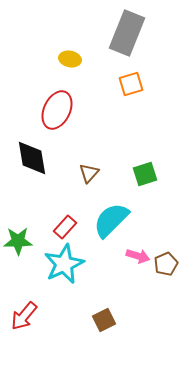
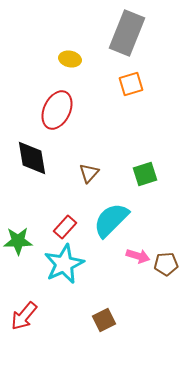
brown pentagon: rotated 20 degrees clockwise
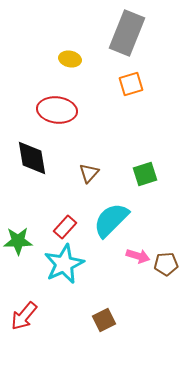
red ellipse: rotated 72 degrees clockwise
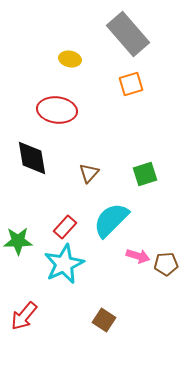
gray rectangle: moved 1 px right, 1 px down; rotated 63 degrees counterclockwise
brown square: rotated 30 degrees counterclockwise
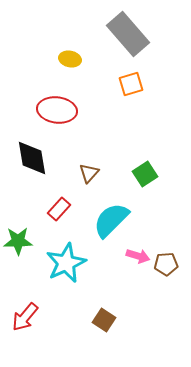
green square: rotated 15 degrees counterclockwise
red rectangle: moved 6 px left, 18 px up
cyan star: moved 2 px right, 1 px up
red arrow: moved 1 px right, 1 px down
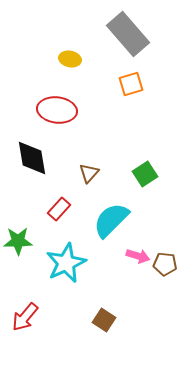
brown pentagon: moved 1 px left; rotated 10 degrees clockwise
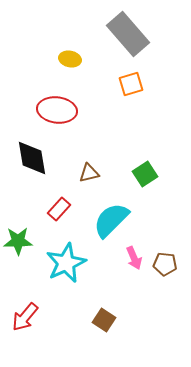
brown triangle: rotated 35 degrees clockwise
pink arrow: moved 4 px left, 2 px down; rotated 50 degrees clockwise
